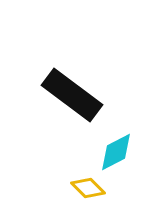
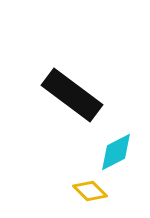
yellow diamond: moved 2 px right, 3 px down
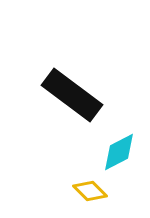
cyan diamond: moved 3 px right
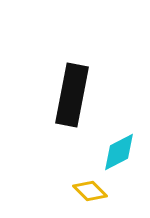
black rectangle: rotated 64 degrees clockwise
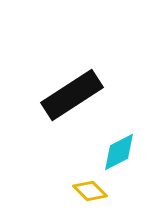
black rectangle: rotated 46 degrees clockwise
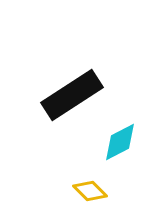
cyan diamond: moved 1 px right, 10 px up
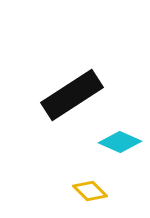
cyan diamond: rotated 51 degrees clockwise
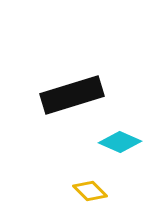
black rectangle: rotated 16 degrees clockwise
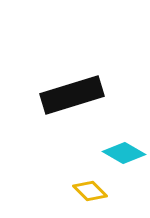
cyan diamond: moved 4 px right, 11 px down; rotated 6 degrees clockwise
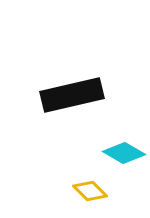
black rectangle: rotated 4 degrees clockwise
